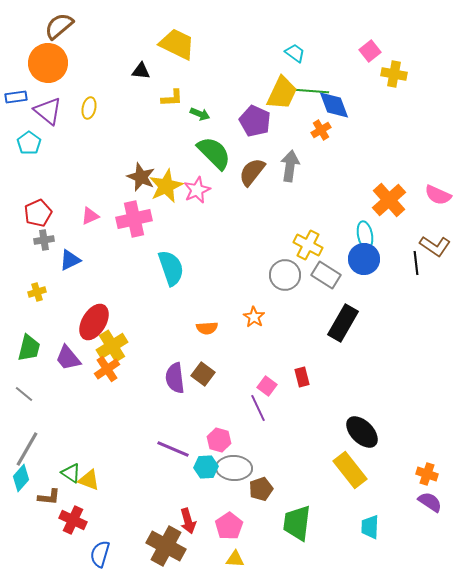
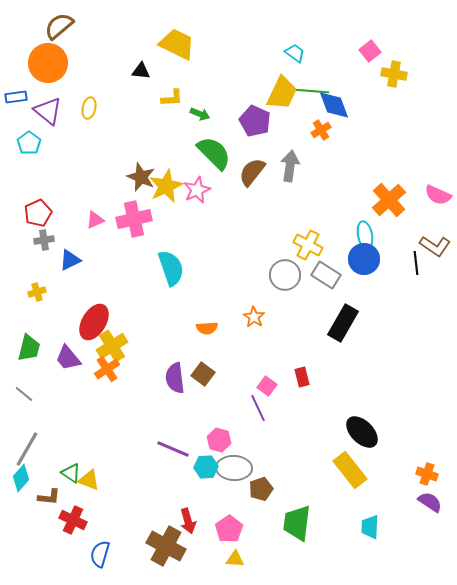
pink triangle at (90, 216): moved 5 px right, 4 px down
pink pentagon at (229, 526): moved 3 px down
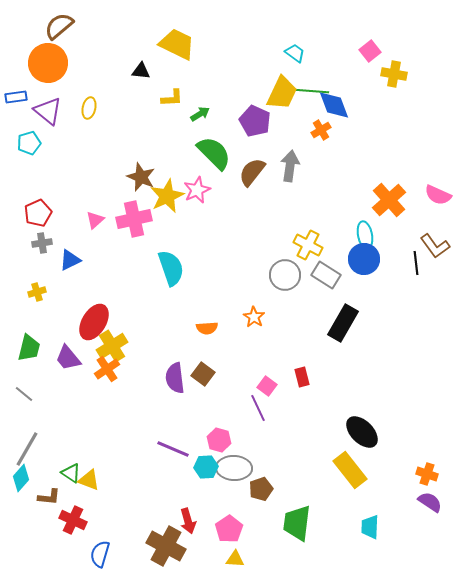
green arrow at (200, 114): rotated 54 degrees counterclockwise
cyan pentagon at (29, 143): rotated 20 degrees clockwise
yellow star at (166, 186): moved 1 px right, 10 px down
pink triangle at (95, 220): rotated 18 degrees counterclockwise
gray cross at (44, 240): moved 2 px left, 3 px down
brown L-shape at (435, 246): rotated 20 degrees clockwise
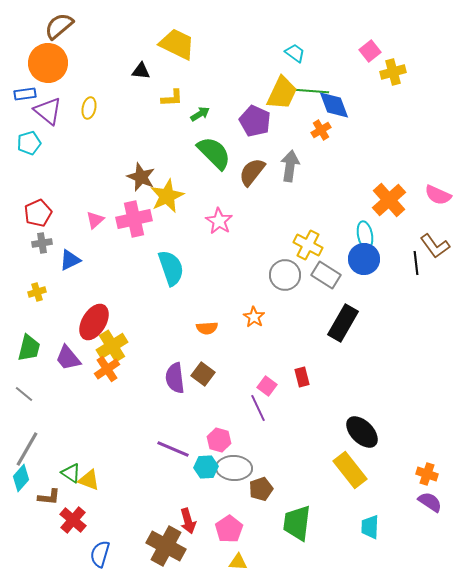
yellow cross at (394, 74): moved 1 px left, 2 px up; rotated 25 degrees counterclockwise
blue rectangle at (16, 97): moved 9 px right, 3 px up
pink star at (197, 190): moved 22 px right, 31 px down; rotated 16 degrees counterclockwise
red cross at (73, 520): rotated 16 degrees clockwise
yellow triangle at (235, 559): moved 3 px right, 3 px down
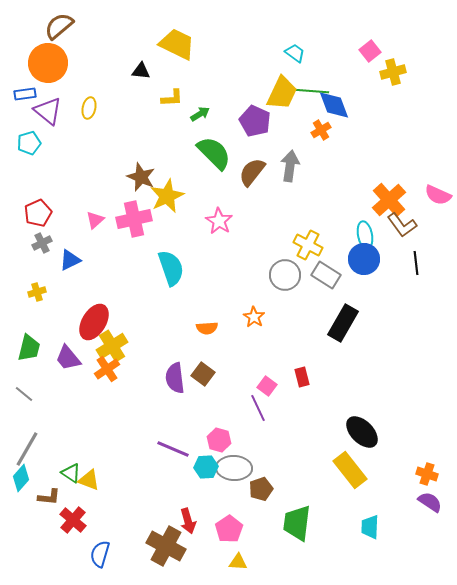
gray cross at (42, 243): rotated 18 degrees counterclockwise
brown L-shape at (435, 246): moved 33 px left, 21 px up
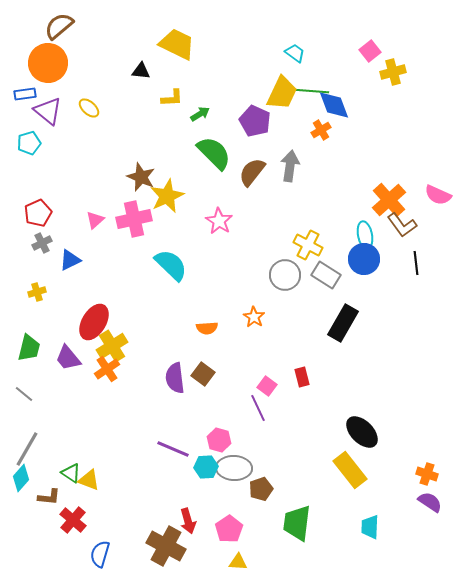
yellow ellipse at (89, 108): rotated 60 degrees counterclockwise
cyan semicircle at (171, 268): moved 3 px up; rotated 27 degrees counterclockwise
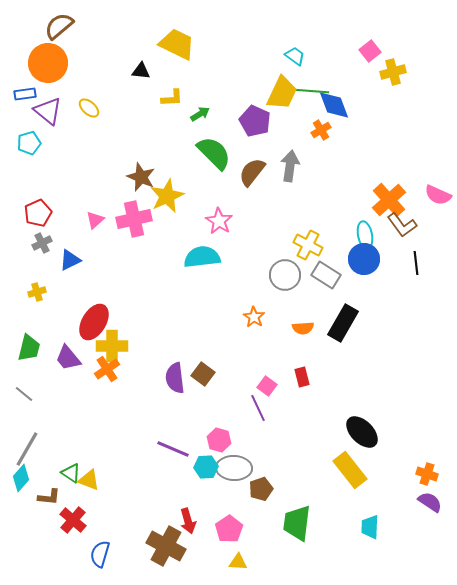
cyan trapezoid at (295, 53): moved 3 px down
cyan semicircle at (171, 265): moved 31 px right, 8 px up; rotated 51 degrees counterclockwise
orange semicircle at (207, 328): moved 96 px right
yellow cross at (112, 346): rotated 32 degrees clockwise
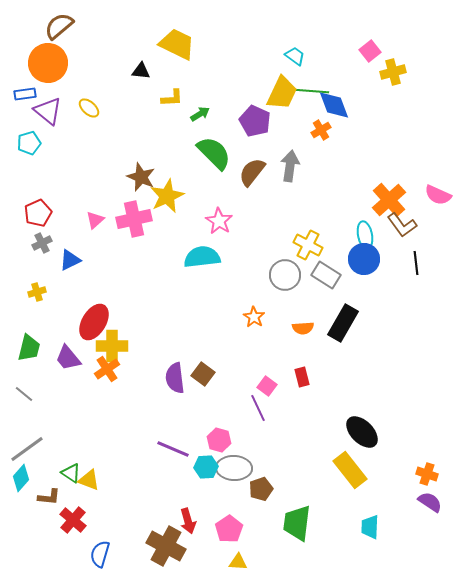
gray line at (27, 449): rotated 24 degrees clockwise
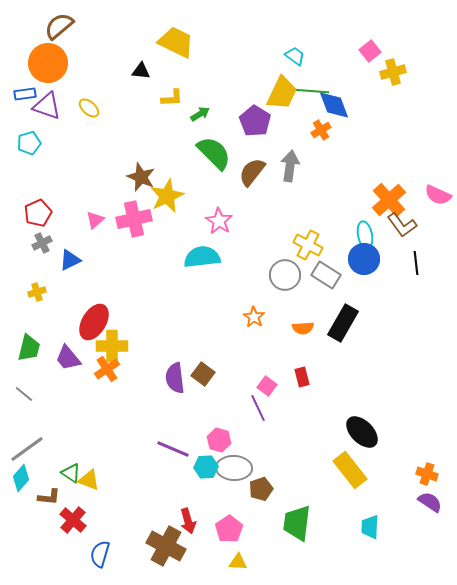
yellow trapezoid at (177, 44): moved 1 px left, 2 px up
purple triangle at (48, 111): moved 1 px left, 5 px up; rotated 20 degrees counterclockwise
purple pentagon at (255, 121): rotated 8 degrees clockwise
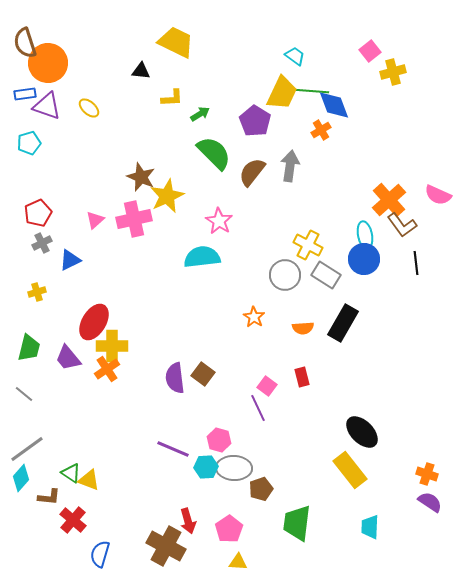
brown semicircle at (59, 26): moved 34 px left, 17 px down; rotated 68 degrees counterclockwise
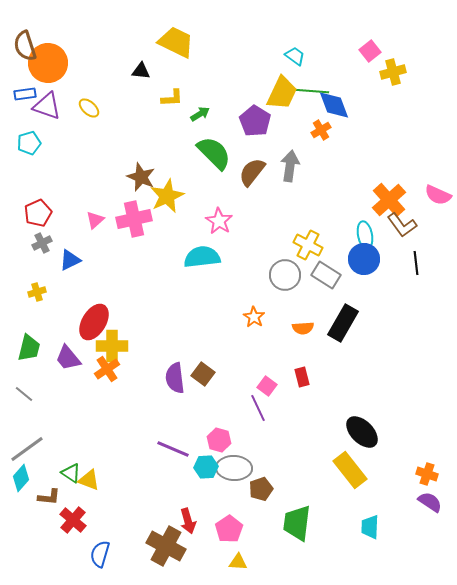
brown semicircle at (25, 43): moved 3 px down
